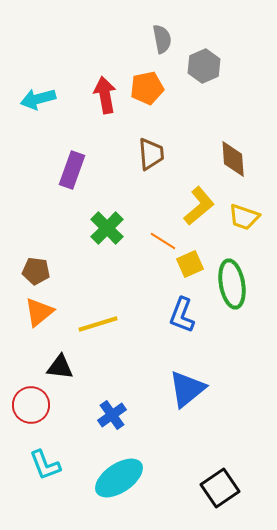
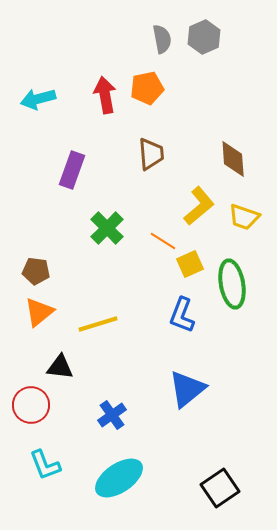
gray hexagon: moved 29 px up
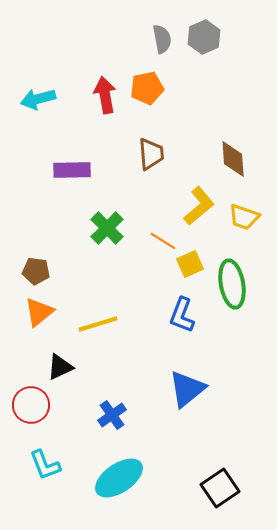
purple rectangle: rotated 69 degrees clockwise
black triangle: rotated 32 degrees counterclockwise
